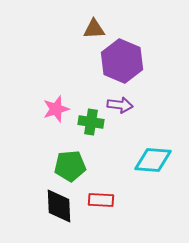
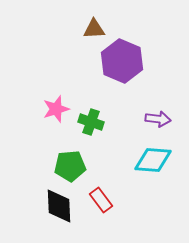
purple arrow: moved 38 px right, 14 px down
green cross: rotated 10 degrees clockwise
red rectangle: rotated 50 degrees clockwise
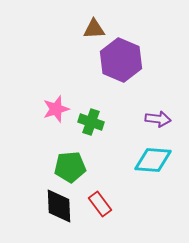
purple hexagon: moved 1 px left, 1 px up
green pentagon: moved 1 px down
red rectangle: moved 1 px left, 4 px down
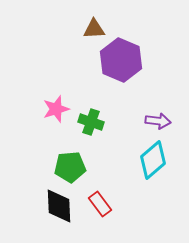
purple arrow: moved 2 px down
cyan diamond: rotated 45 degrees counterclockwise
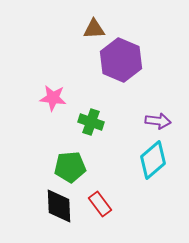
pink star: moved 3 px left, 11 px up; rotated 24 degrees clockwise
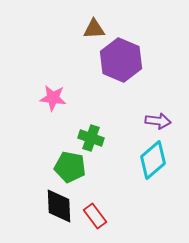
green cross: moved 16 px down
green pentagon: rotated 16 degrees clockwise
red rectangle: moved 5 px left, 12 px down
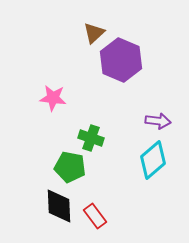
brown triangle: moved 4 px down; rotated 40 degrees counterclockwise
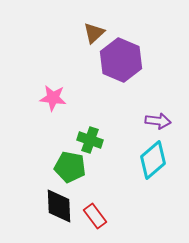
green cross: moved 1 px left, 2 px down
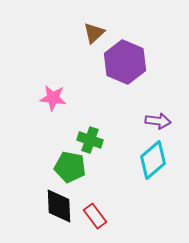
purple hexagon: moved 4 px right, 2 px down
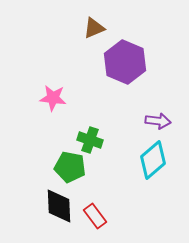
brown triangle: moved 5 px up; rotated 20 degrees clockwise
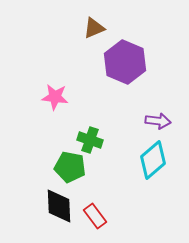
pink star: moved 2 px right, 1 px up
